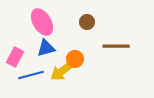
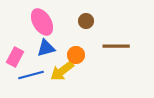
brown circle: moved 1 px left, 1 px up
orange circle: moved 1 px right, 4 px up
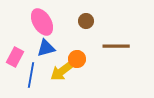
orange circle: moved 1 px right, 4 px down
blue line: rotated 65 degrees counterclockwise
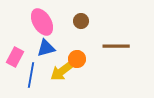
brown circle: moved 5 px left
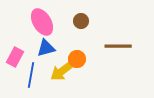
brown line: moved 2 px right
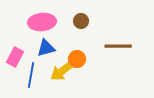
pink ellipse: rotated 64 degrees counterclockwise
